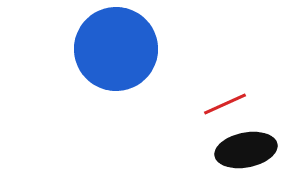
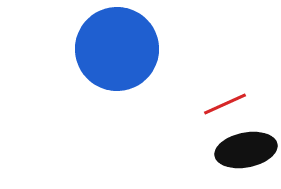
blue circle: moved 1 px right
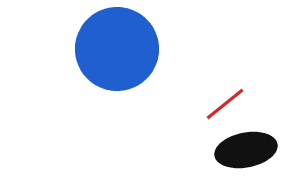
red line: rotated 15 degrees counterclockwise
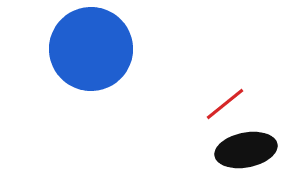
blue circle: moved 26 px left
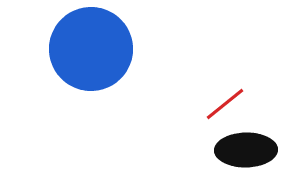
black ellipse: rotated 10 degrees clockwise
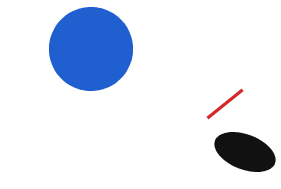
black ellipse: moved 1 px left, 2 px down; rotated 22 degrees clockwise
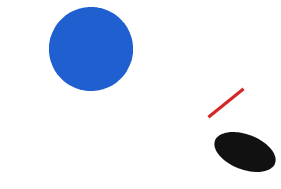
red line: moved 1 px right, 1 px up
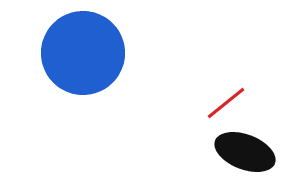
blue circle: moved 8 px left, 4 px down
